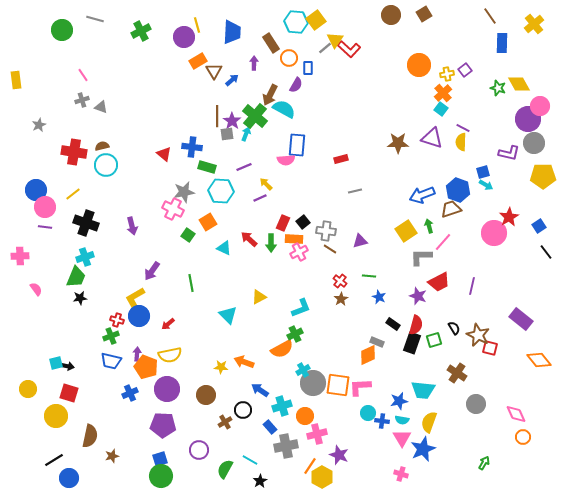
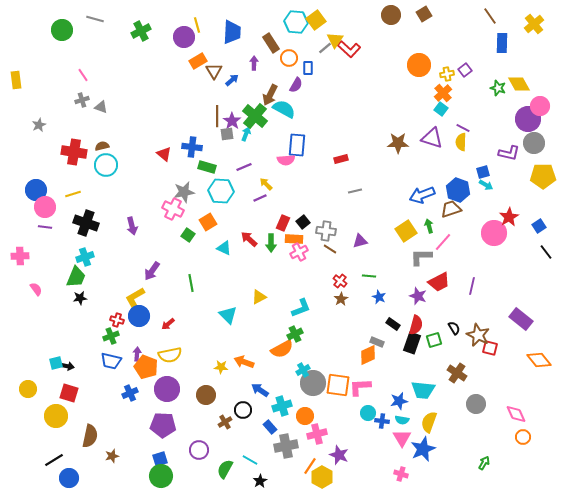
yellow line at (73, 194): rotated 21 degrees clockwise
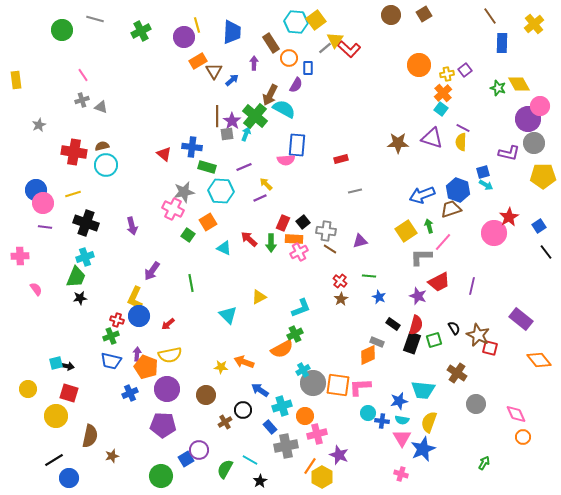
pink circle at (45, 207): moved 2 px left, 4 px up
yellow L-shape at (135, 298): rotated 35 degrees counterclockwise
blue square at (160, 459): moved 26 px right; rotated 14 degrees counterclockwise
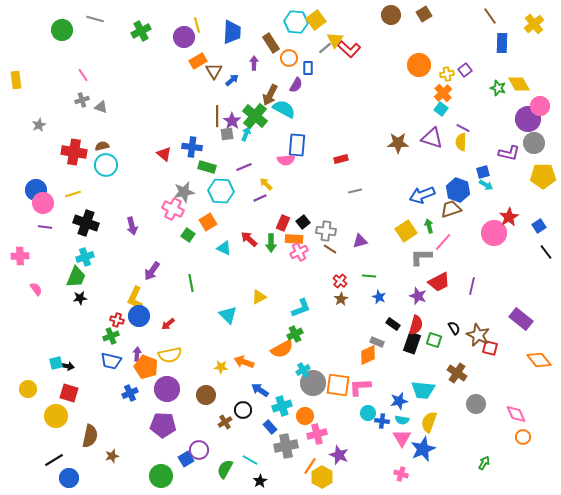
green square at (434, 340): rotated 35 degrees clockwise
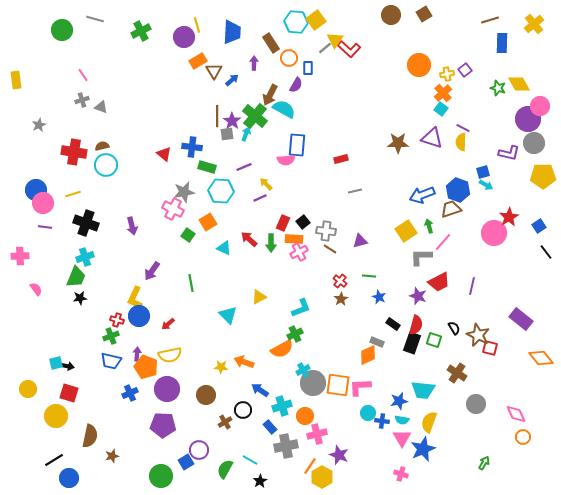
brown line at (490, 16): moved 4 px down; rotated 72 degrees counterclockwise
orange diamond at (539, 360): moved 2 px right, 2 px up
blue square at (186, 459): moved 3 px down
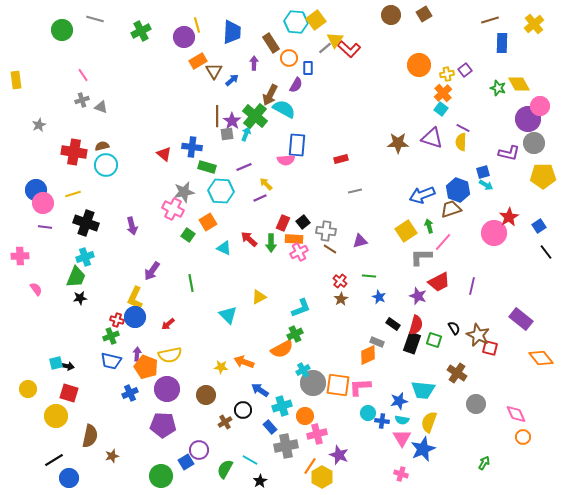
blue circle at (139, 316): moved 4 px left, 1 px down
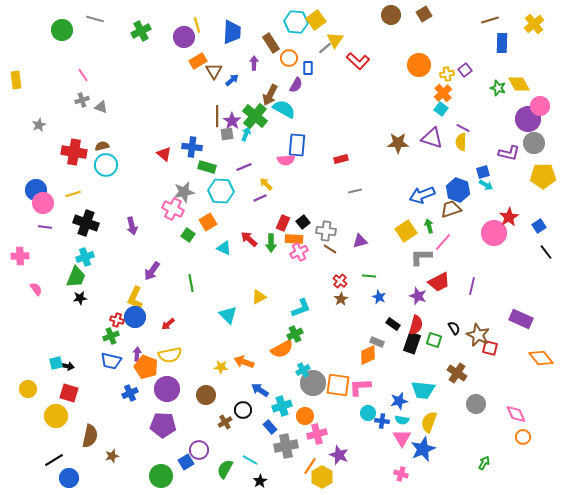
red L-shape at (349, 49): moved 9 px right, 12 px down
purple rectangle at (521, 319): rotated 15 degrees counterclockwise
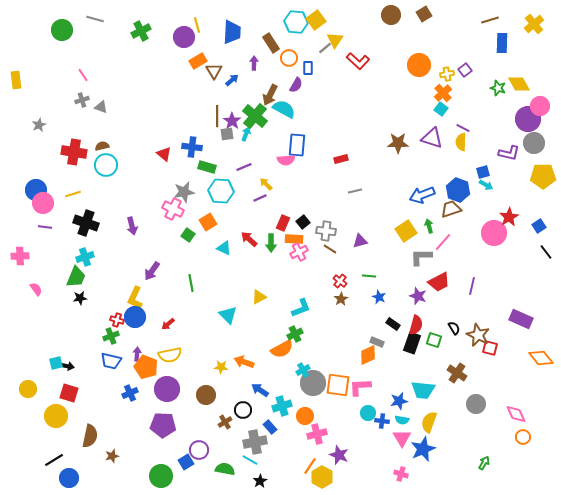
gray cross at (286, 446): moved 31 px left, 4 px up
green semicircle at (225, 469): rotated 72 degrees clockwise
